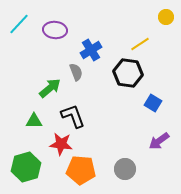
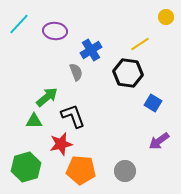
purple ellipse: moved 1 px down
green arrow: moved 3 px left, 9 px down
red star: rotated 20 degrees counterclockwise
gray circle: moved 2 px down
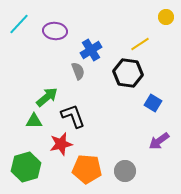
gray semicircle: moved 2 px right, 1 px up
orange pentagon: moved 6 px right, 1 px up
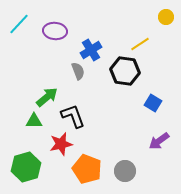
black hexagon: moved 3 px left, 2 px up
orange pentagon: rotated 16 degrees clockwise
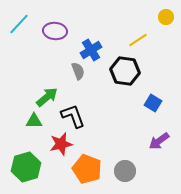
yellow line: moved 2 px left, 4 px up
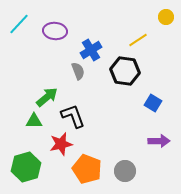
purple arrow: rotated 145 degrees counterclockwise
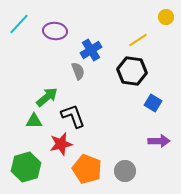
black hexagon: moved 7 px right
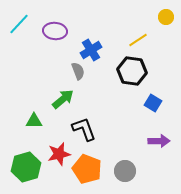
green arrow: moved 16 px right, 2 px down
black L-shape: moved 11 px right, 13 px down
red star: moved 2 px left, 10 px down
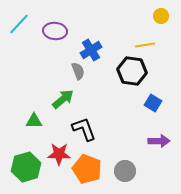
yellow circle: moved 5 px left, 1 px up
yellow line: moved 7 px right, 5 px down; rotated 24 degrees clockwise
red star: rotated 15 degrees clockwise
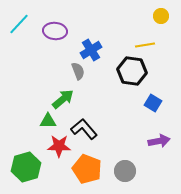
green triangle: moved 14 px right
black L-shape: rotated 20 degrees counterclockwise
purple arrow: rotated 10 degrees counterclockwise
red star: moved 8 px up
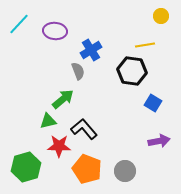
green triangle: rotated 12 degrees counterclockwise
